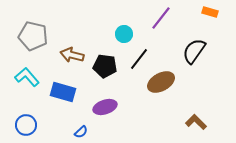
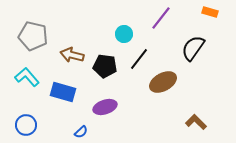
black semicircle: moved 1 px left, 3 px up
brown ellipse: moved 2 px right
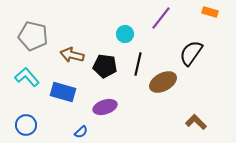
cyan circle: moved 1 px right
black semicircle: moved 2 px left, 5 px down
black line: moved 1 px left, 5 px down; rotated 25 degrees counterclockwise
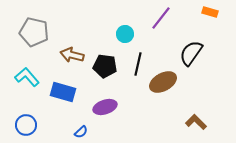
gray pentagon: moved 1 px right, 4 px up
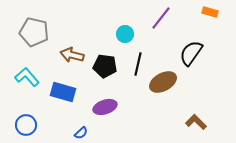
blue semicircle: moved 1 px down
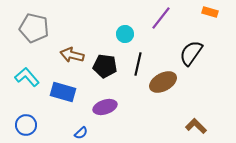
gray pentagon: moved 4 px up
brown L-shape: moved 4 px down
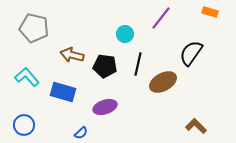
blue circle: moved 2 px left
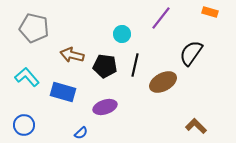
cyan circle: moved 3 px left
black line: moved 3 px left, 1 px down
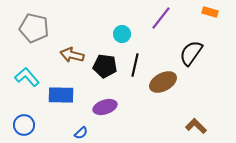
blue rectangle: moved 2 px left, 3 px down; rotated 15 degrees counterclockwise
